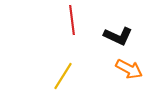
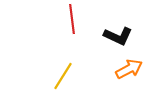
red line: moved 1 px up
orange arrow: rotated 56 degrees counterclockwise
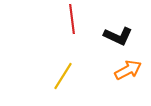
orange arrow: moved 1 px left, 1 px down
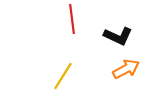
orange arrow: moved 2 px left, 1 px up
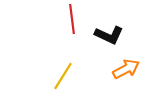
black L-shape: moved 9 px left, 1 px up
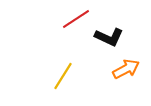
red line: moved 4 px right; rotated 64 degrees clockwise
black L-shape: moved 2 px down
